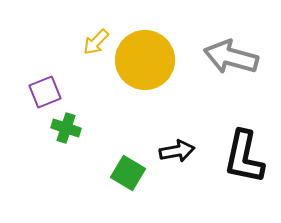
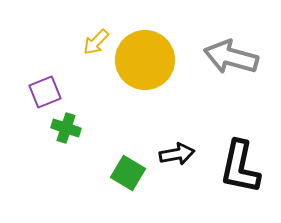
black arrow: moved 3 px down
black L-shape: moved 4 px left, 10 px down
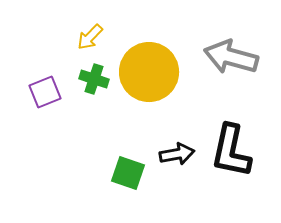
yellow arrow: moved 6 px left, 5 px up
yellow circle: moved 4 px right, 12 px down
green cross: moved 28 px right, 49 px up
black L-shape: moved 9 px left, 16 px up
green square: rotated 12 degrees counterclockwise
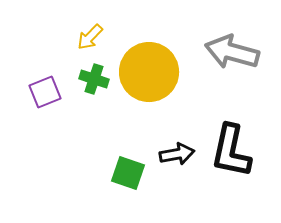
gray arrow: moved 1 px right, 5 px up
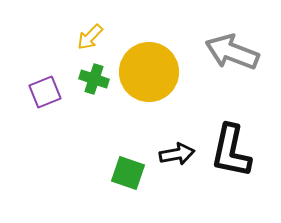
gray arrow: rotated 6 degrees clockwise
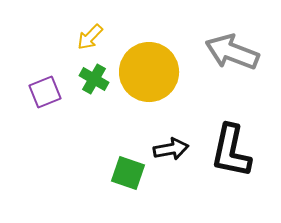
green cross: rotated 12 degrees clockwise
black arrow: moved 6 px left, 5 px up
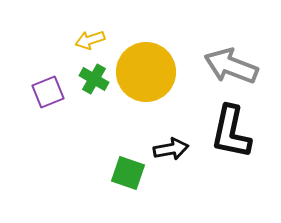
yellow arrow: moved 3 px down; rotated 28 degrees clockwise
gray arrow: moved 1 px left, 14 px down
yellow circle: moved 3 px left
purple square: moved 3 px right
black L-shape: moved 19 px up
